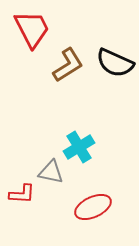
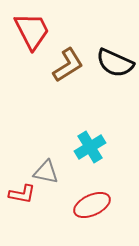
red trapezoid: moved 2 px down
cyan cross: moved 11 px right
gray triangle: moved 5 px left
red L-shape: rotated 8 degrees clockwise
red ellipse: moved 1 px left, 2 px up
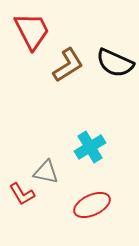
red L-shape: rotated 48 degrees clockwise
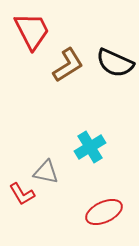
red ellipse: moved 12 px right, 7 px down
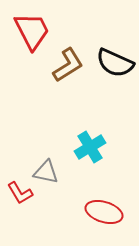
red L-shape: moved 2 px left, 1 px up
red ellipse: rotated 42 degrees clockwise
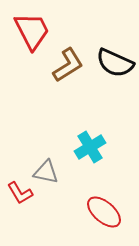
red ellipse: rotated 24 degrees clockwise
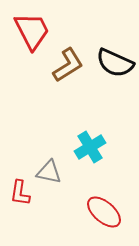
gray triangle: moved 3 px right
red L-shape: rotated 40 degrees clockwise
